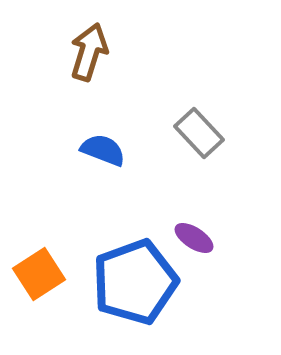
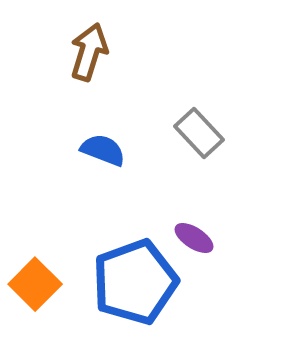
orange square: moved 4 px left, 10 px down; rotated 12 degrees counterclockwise
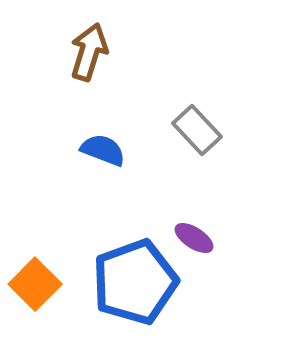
gray rectangle: moved 2 px left, 3 px up
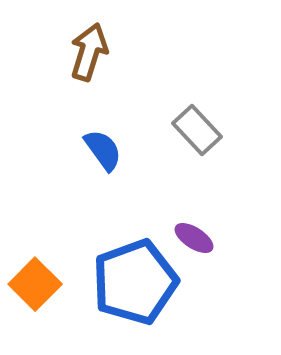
blue semicircle: rotated 33 degrees clockwise
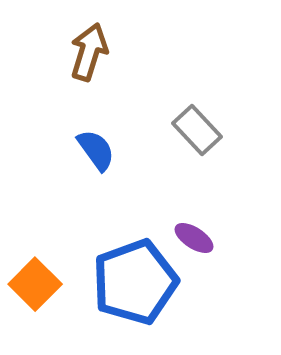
blue semicircle: moved 7 px left
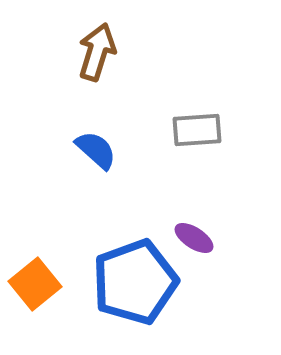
brown arrow: moved 8 px right
gray rectangle: rotated 51 degrees counterclockwise
blue semicircle: rotated 12 degrees counterclockwise
orange square: rotated 6 degrees clockwise
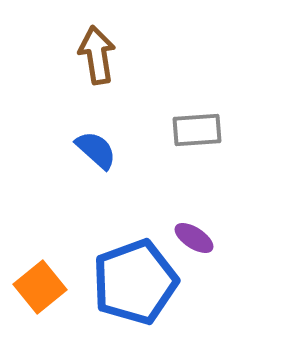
brown arrow: moved 3 px down; rotated 26 degrees counterclockwise
orange square: moved 5 px right, 3 px down
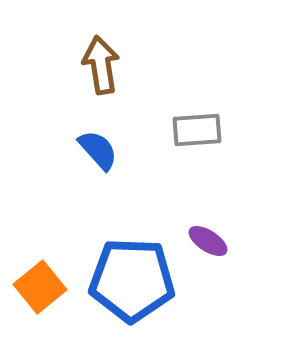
brown arrow: moved 4 px right, 10 px down
blue semicircle: moved 2 px right; rotated 6 degrees clockwise
purple ellipse: moved 14 px right, 3 px down
blue pentagon: moved 3 px left, 2 px up; rotated 22 degrees clockwise
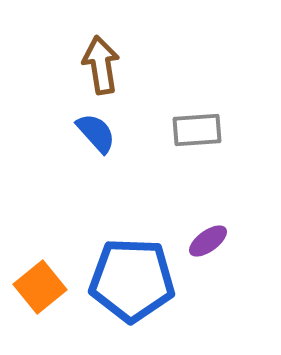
blue semicircle: moved 2 px left, 17 px up
purple ellipse: rotated 69 degrees counterclockwise
